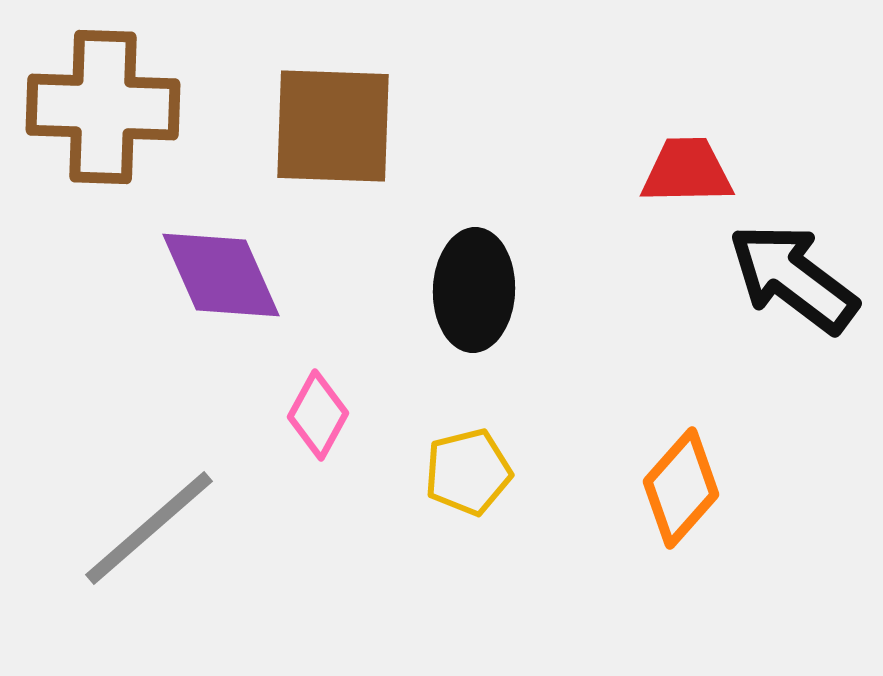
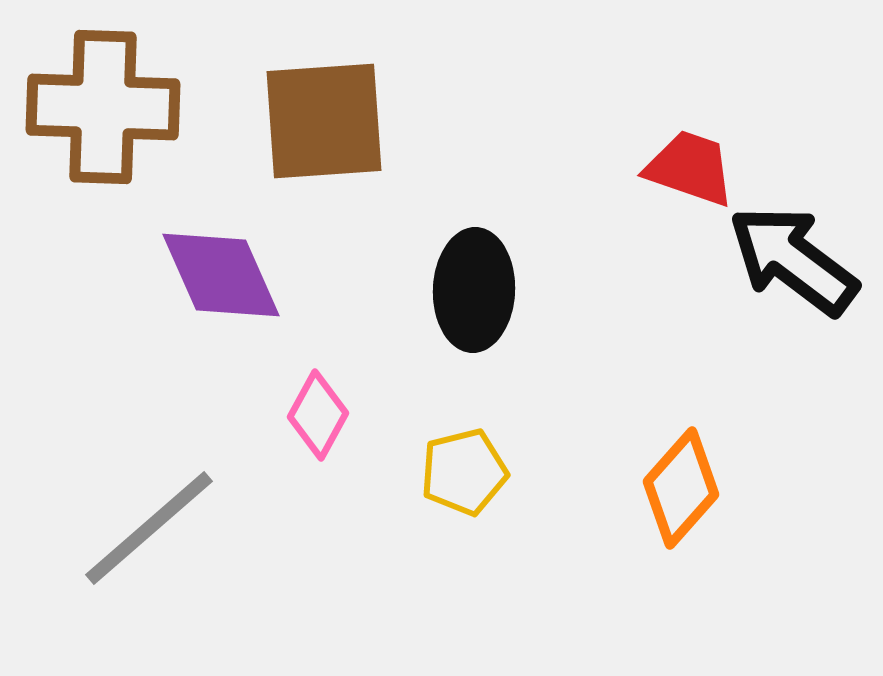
brown square: moved 9 px left, 5 px up; rotated 6 degrees counterclockwise
red trapezoid: moved 3 px right, 3 px up; rotated 20 degrees clockwise
black arrow: moved 18 px up
yellow pentagon: moved 4 px left
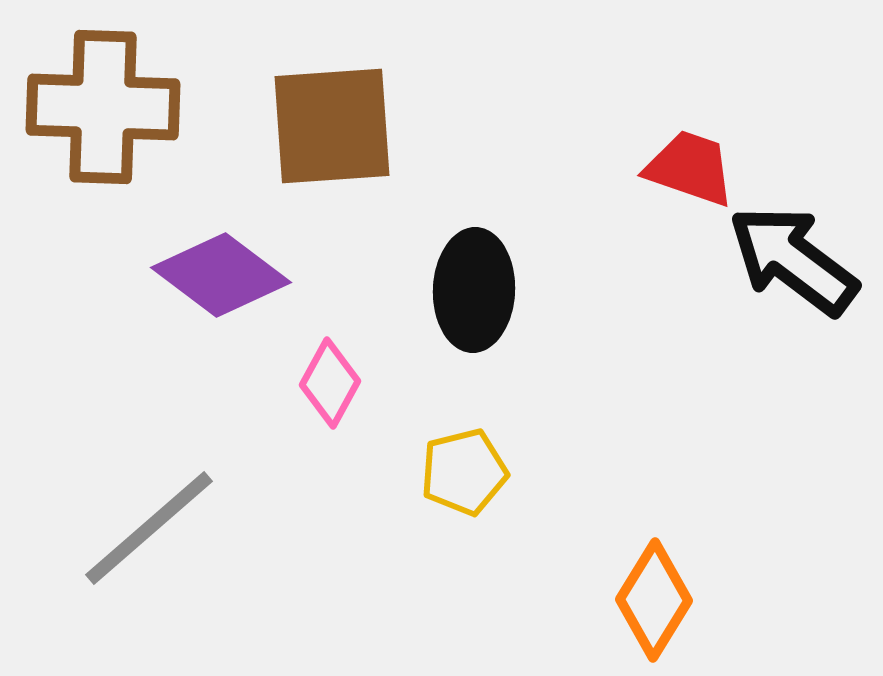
brown square: moved 8 px right, 5 px down
purple diamond: rotated 29 degrees counterclockwise
pink diamond: moved 12 px right, 32 px up
orange diamond: moved 27 px left, 112 px down; rotated 10 degrees counterclockwise
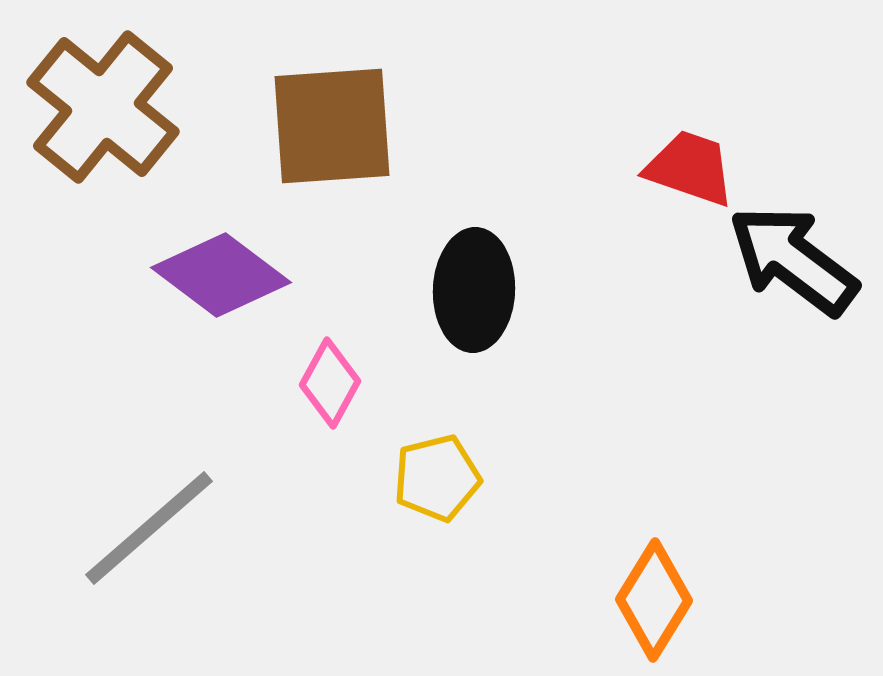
brown cross: rotated 37 degrees clockwise
yellow pentagon: moved 27 px left, 6 px down
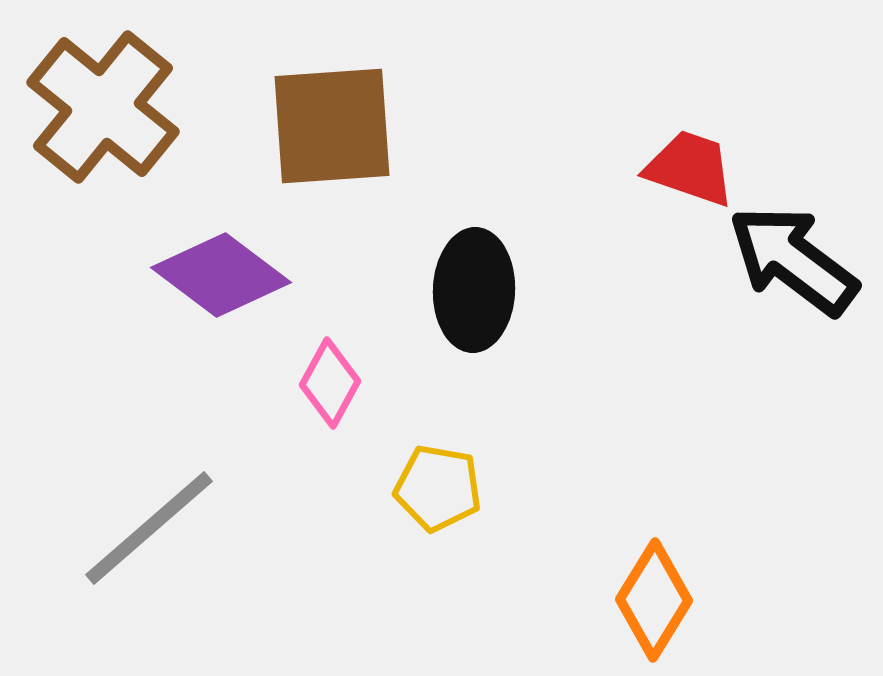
yellow pentagon: moved 1 px right, 10 px down; rotated 24 degrees clockwise
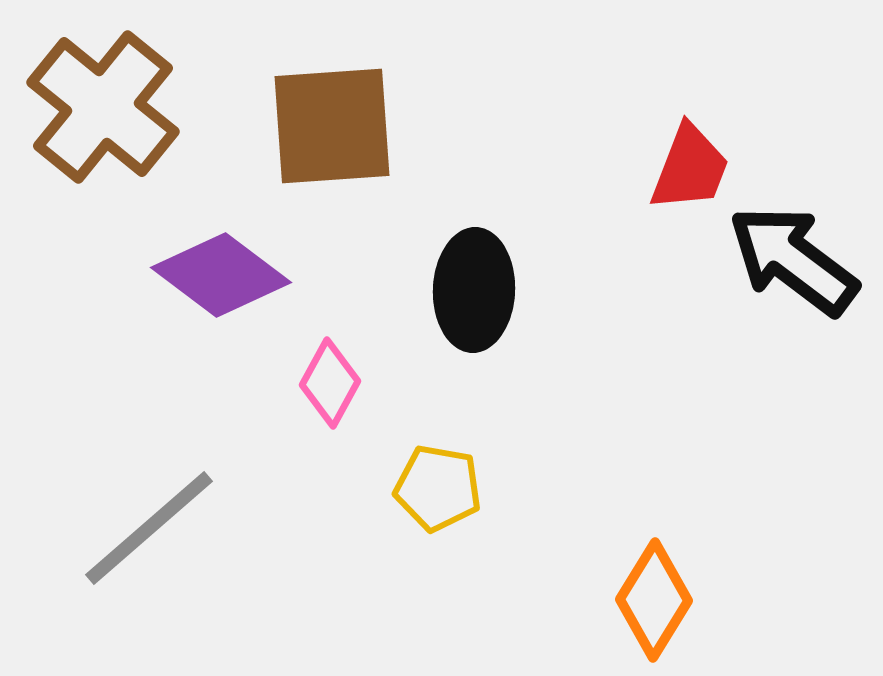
red trapezoid: rotated 92 degrees clockwise
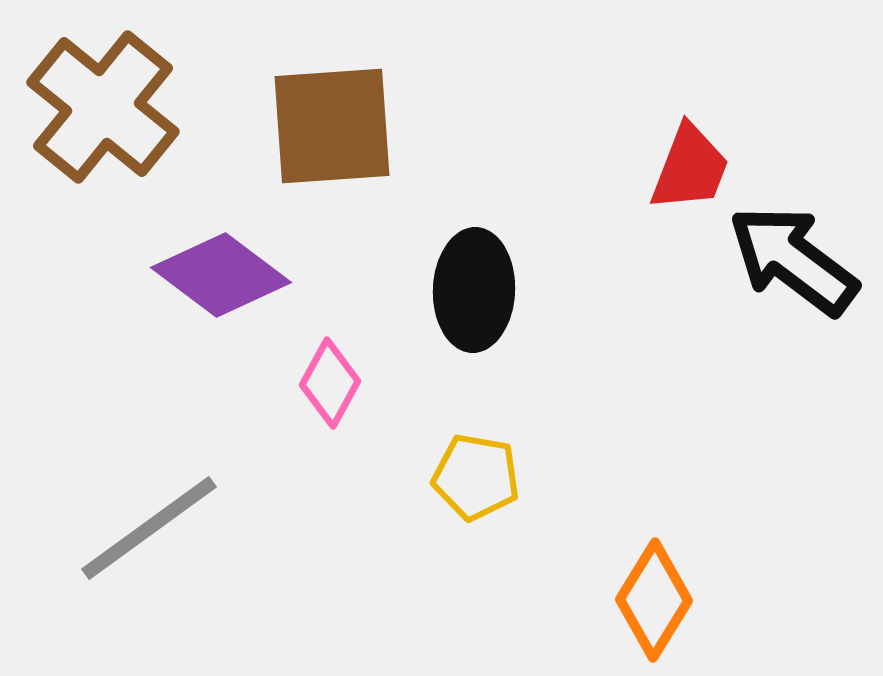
yellow pentagon: moved 38 px right, 11 px up
gray line: rotated 5 degrees clockwise
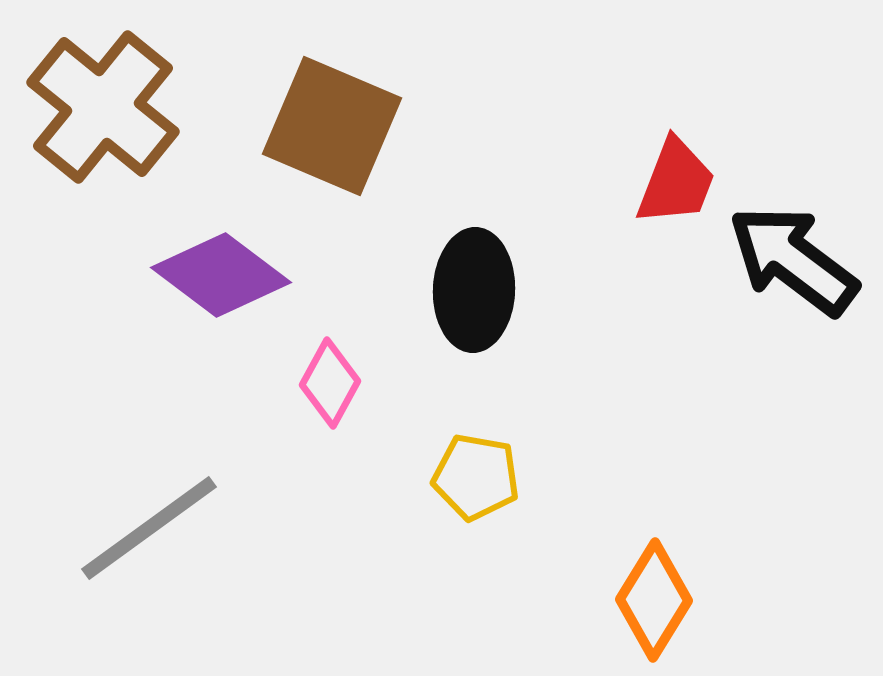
brown square: rotated 27 degrees clockwise
red trapezoid: moved 14 px left, 14 px down
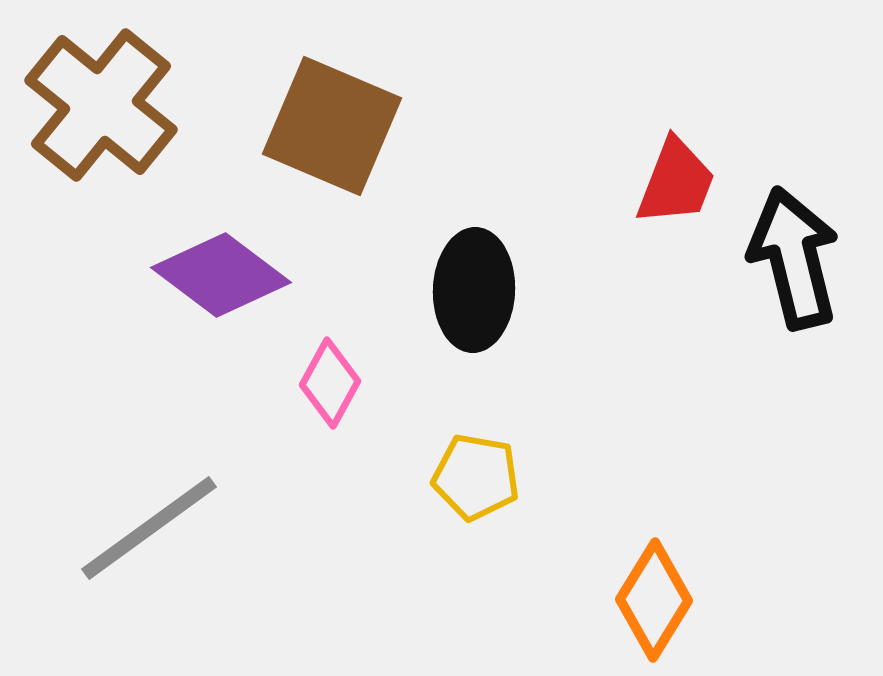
brown cross: moved 2 px left, 2 px up
black arrow: moved 1 px right, 2 px up; rotated 39 degrees clockwise
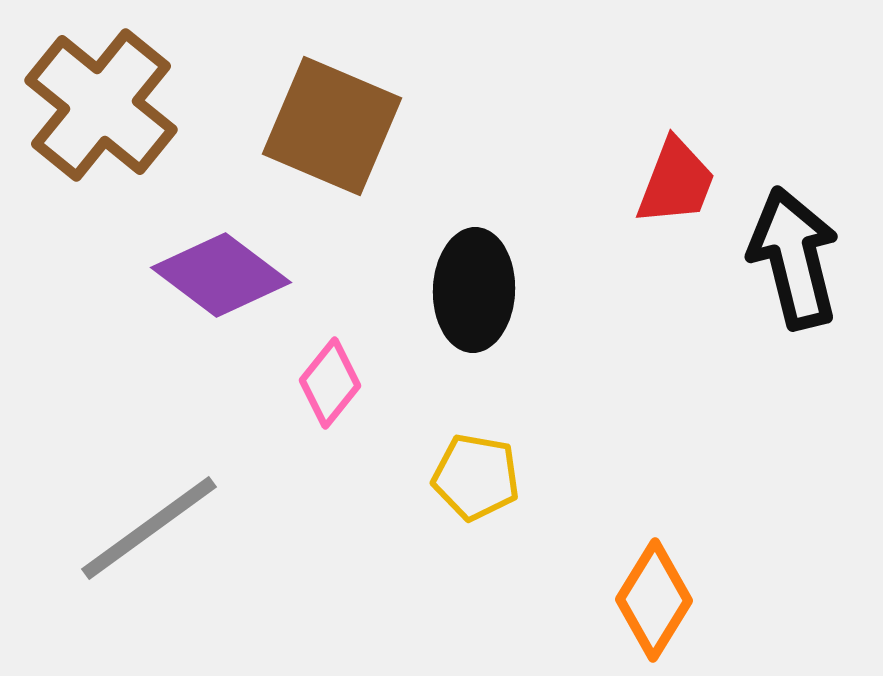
pink diamond: rotated 10 degrees clockwise
